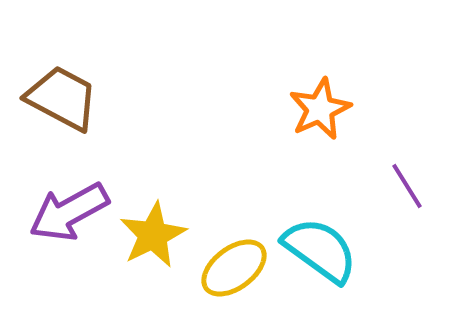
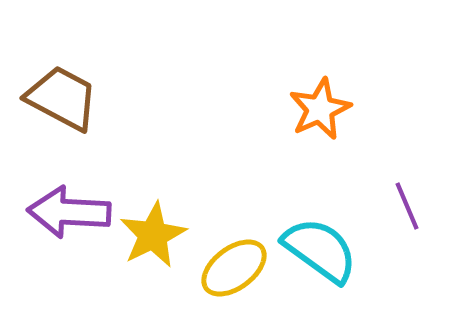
purple line: moved 20 px down; rotated 9 degrees clockwise
purple arrow: rotated 32 degrees clockwise
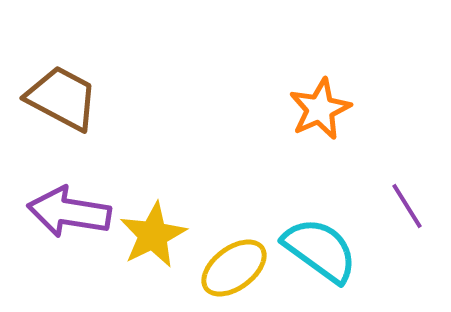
purple line: rotated 9 degrees counterclockwise
purple arrow: rotated 6 degrees clockwise
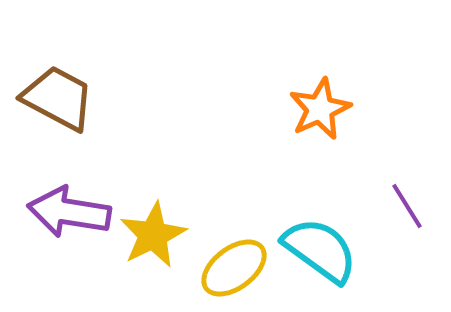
brown trapezoid: moved 4 px left
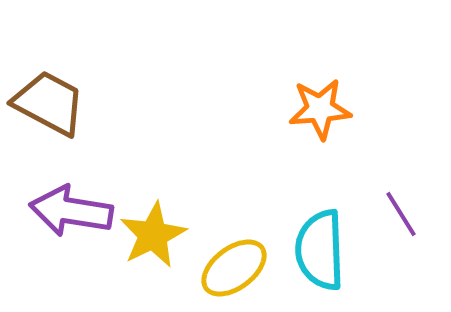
brown trapezoid: moved 9 px left, 5 px down
orange star: rotated 20 degrees clockwise
purple line: moved 6 px left, 8 px down
purple arrow: moved 2 px right, 1 px up
cyan semicircle: rotated 128 degrees counterclockwise
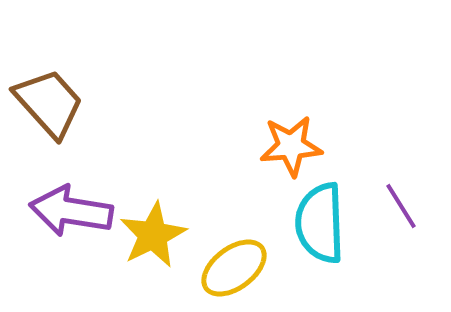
brown trapezoid: rotated 20 degrees clockwise
orange star: moved 29 px left, 37 px down
purple line: moved 8 px up
cyan semicircle: moved 27 px up
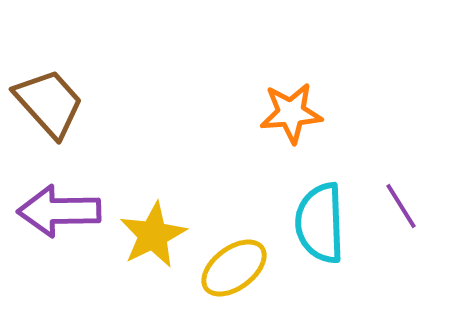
orange star: moved 33 px up
purple arrow: moved 12 px left; rotated 10 degrees counterclockwise
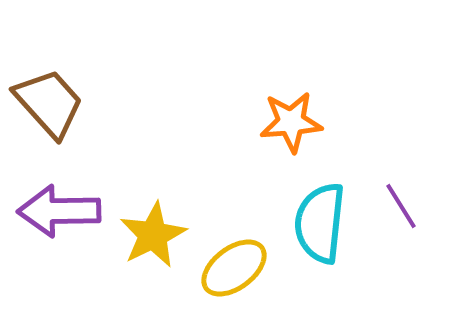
orange star: moved 9 px down
cyan semicircle: rotated 8 degrees clockwise
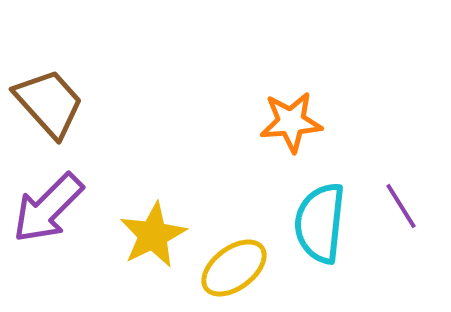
purple arrow: moved 11 px left, 3 px up; rotated 44 degrees counterclockwise
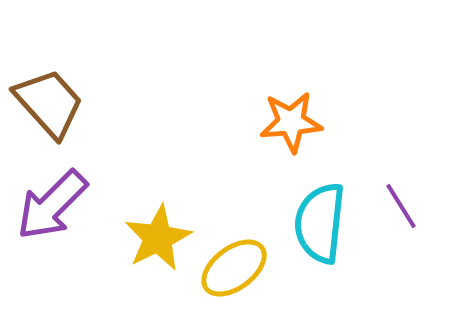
purple arrow: moved 4 px right, 3 px up
yellow star: moved 5 px right, 3 px down
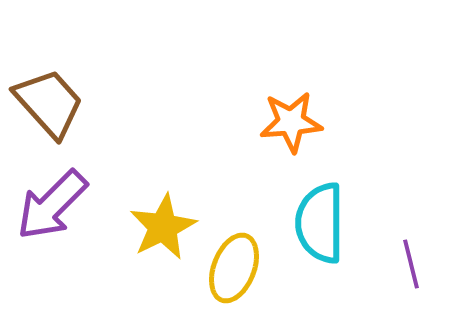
purple line: moved 10 px right, 58 px down; rotated 18 degrees clockwise
cyan semicircle: rotated 6 degrees counterclockwise
yellow star: moved 5 px right, 11 px up
yellow ellipse: rotated 32 degrees counterclockwise
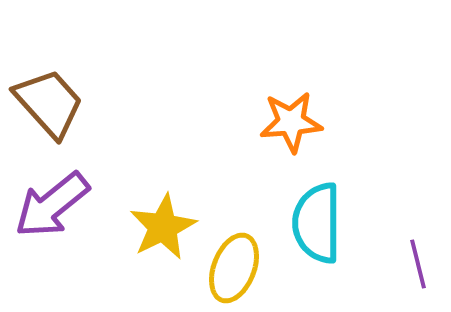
purple arrow: rotated 6 degrees clockwise
cyan semicircle: moved 3 px left
purple line: moved 7 px right
